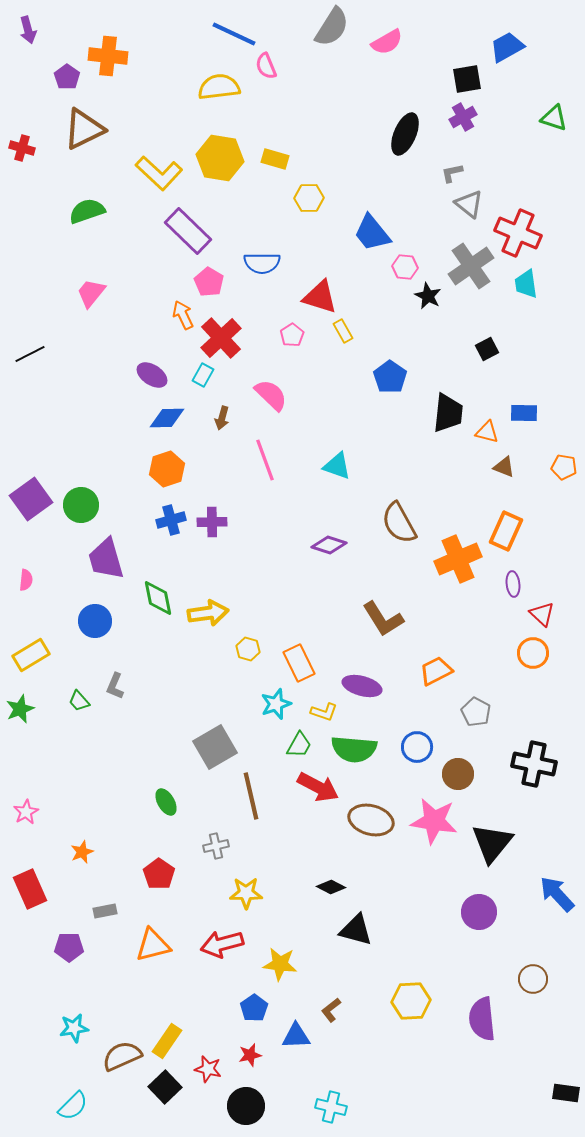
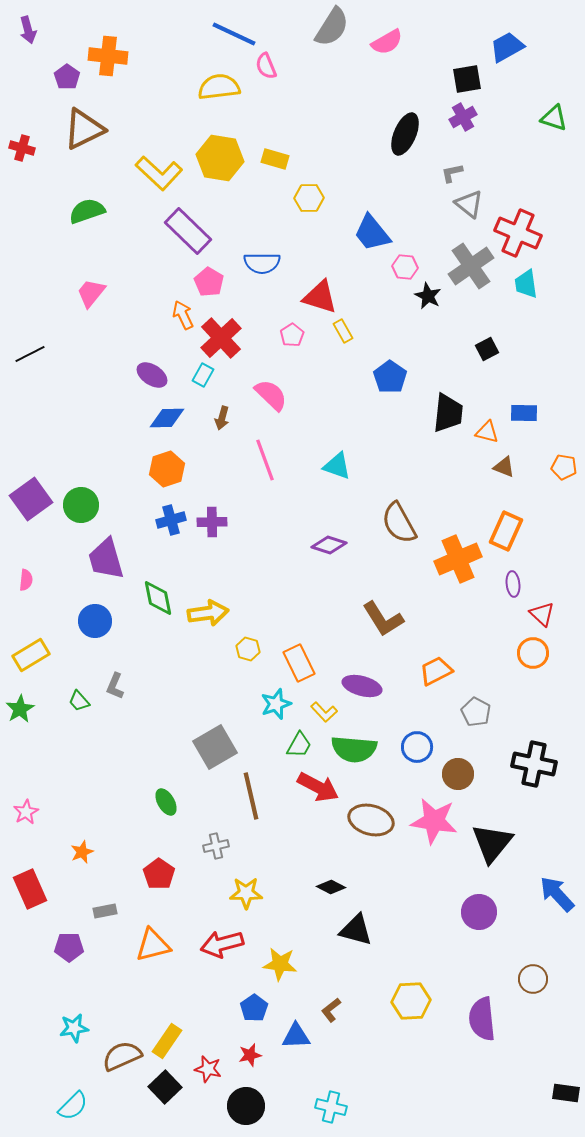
green star at (20, 709): rotated 8 degrees counterclockwise
yellow L-shape at (324, 712): rotated 28 degrees clockwise
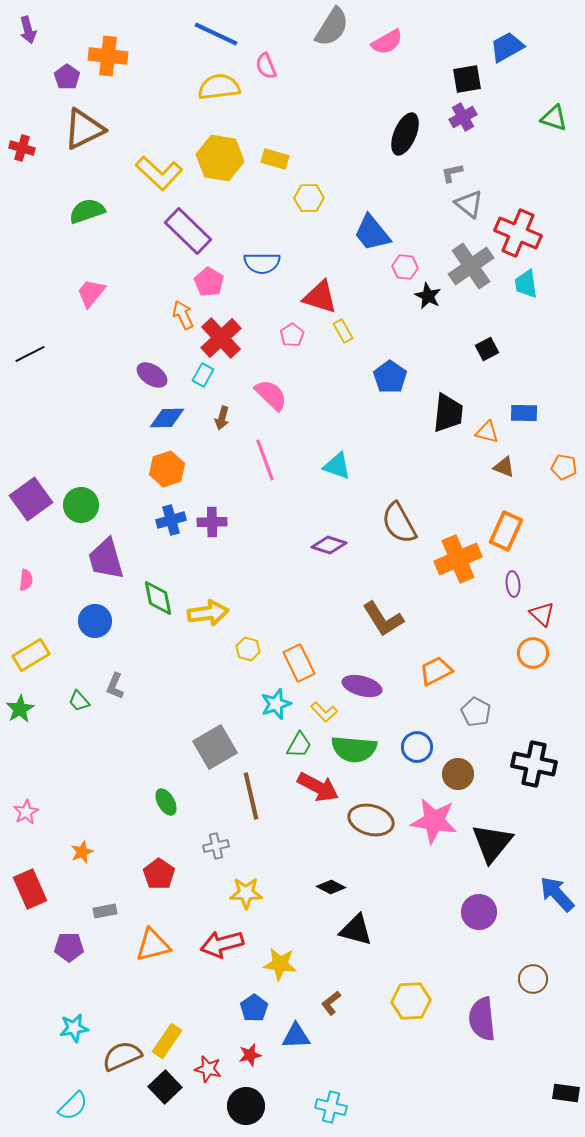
blue line at (234, 34): moved 18 px left
brown L-shape at (331, 1010): moved 7 px up
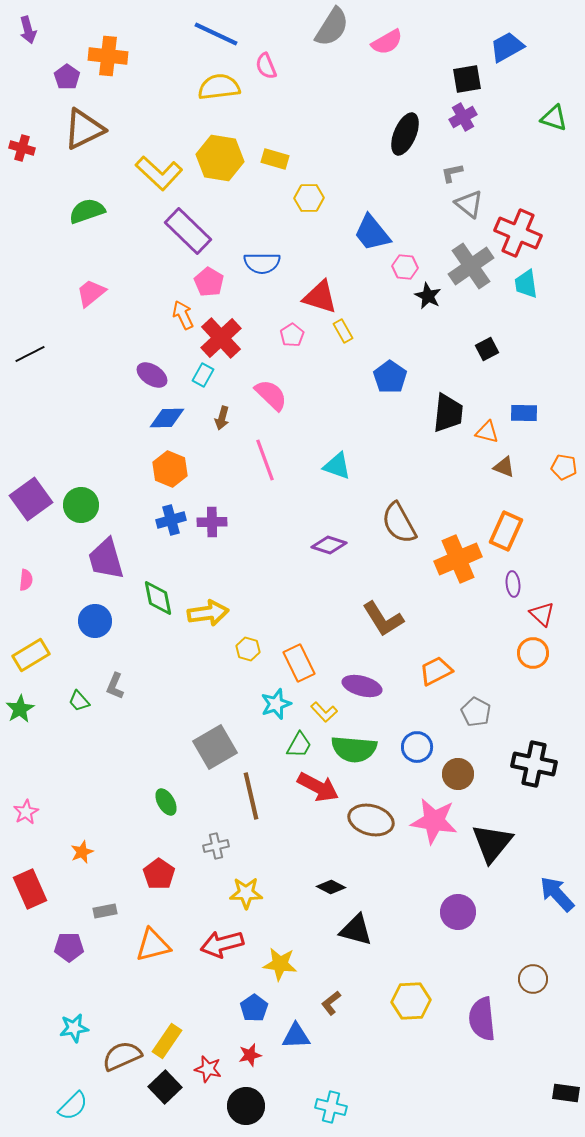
pink trapezoid at (91, 293): rotated 12 degrees clockwise
orange hexagon at (167, 469): moved 3 px right; rotated 20 degrees counterclockwise
purple circle at (479, 912): moved 21 px left
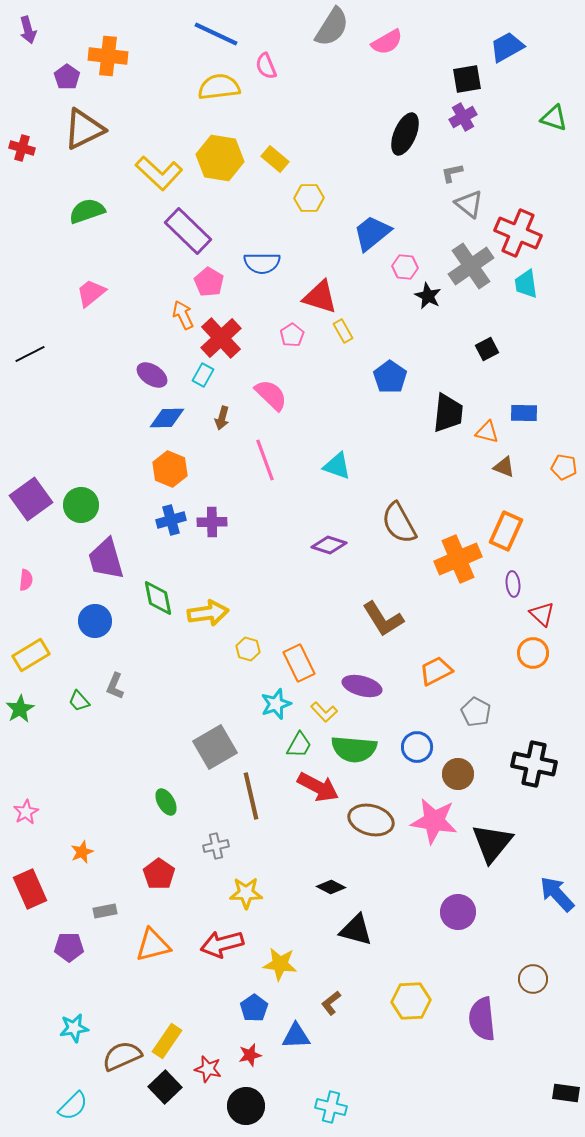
yellow rectangle at (275, 159): rotated 24 degrees clockwise
blue trapezoid at (372, 233): rotated 90 degrees clockwise
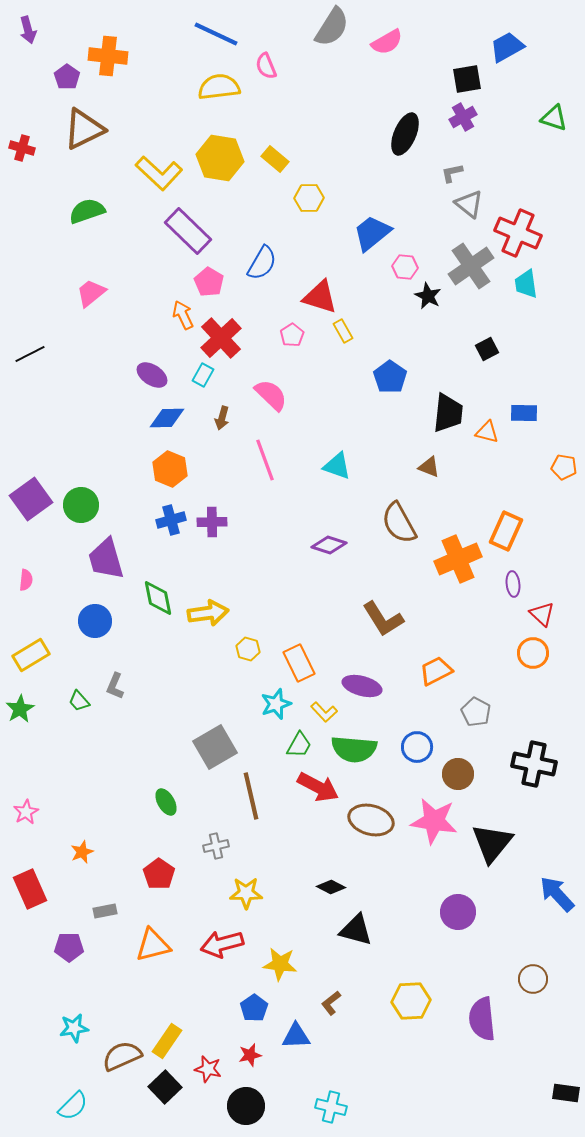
blue semicircle at (262, 263): rotated 60 degrees counterclockwise
brown triangle at (504, 467): moved 75 px left
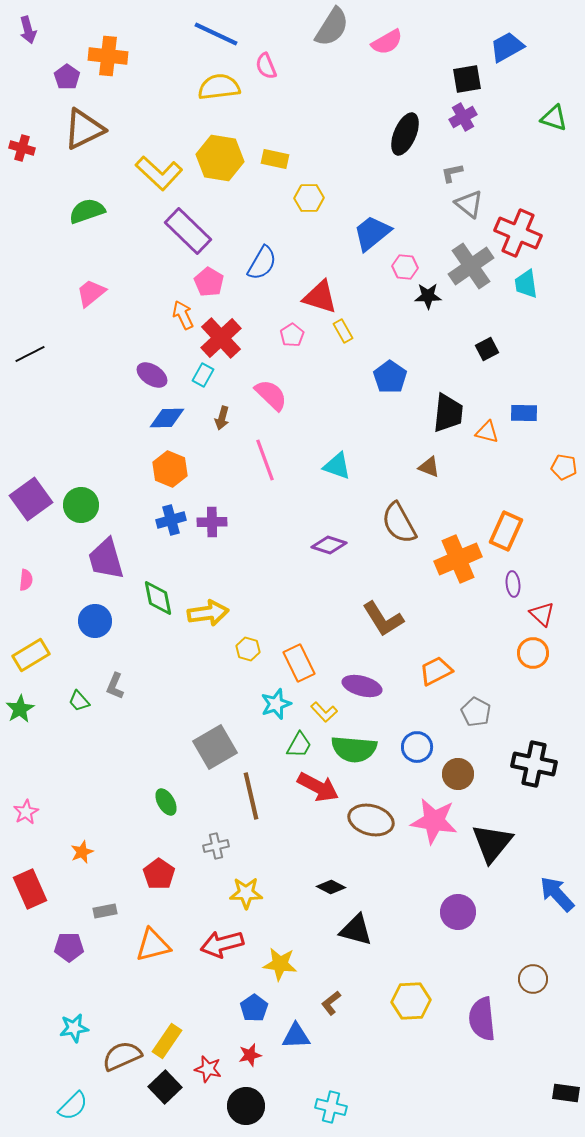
yellow rectangle at (275, 159): rotated 28 degrees counterclockwise
black star at (428, 296): rotated 28 degrees counterclockwise
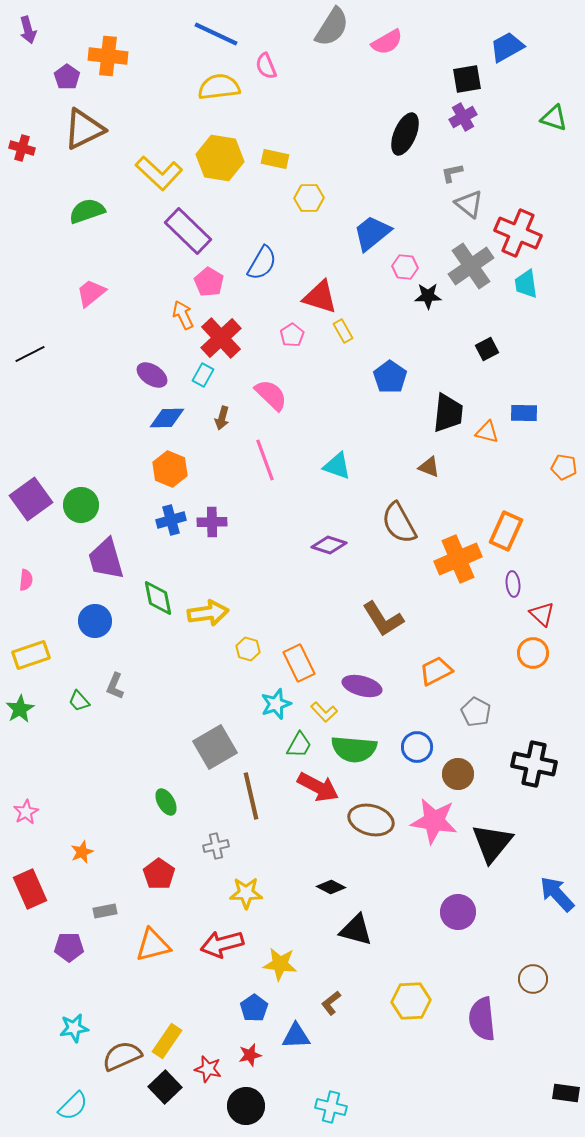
yellow rectangle at (31, 655): rotated 12 degrees clockwise
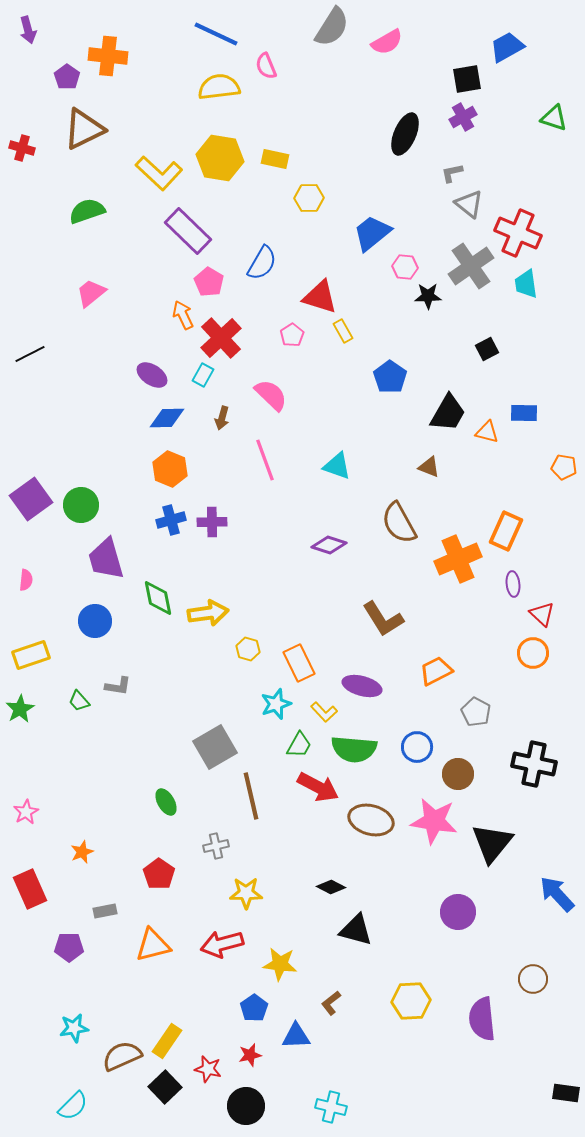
black trapezoid at (448, 413): rotated 24 degrees clockwise
gray L-shape at (115, 686): moved 3 px right; rotated 104 degrees counterclockwise
